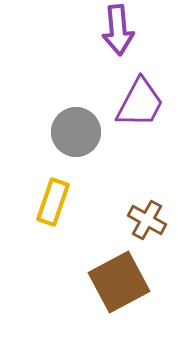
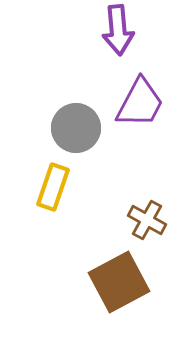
gray circle: moved 4 px up
yellow rectangle: moved 15 px up
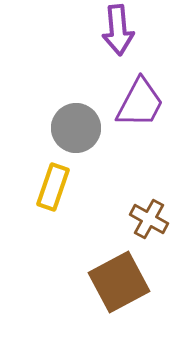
brown cross: moved 2 px right, 1 px up
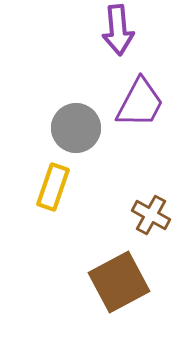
brown cross: moved 2 px right, 4 px up
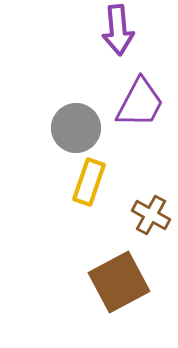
yellow rectangle: moved 36 px right, 5 px up
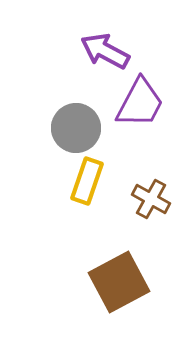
purple arrow: moved 13 px left, 21 px down; rotated 123 degrees clockwise
yellow rectangle: moved 2 px left, 1 px up
brown cross: moved 16 px up
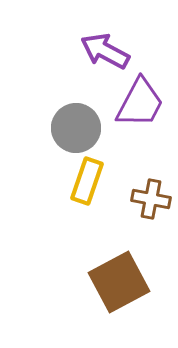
brown cross: rotated 18 degrees counterclockwise
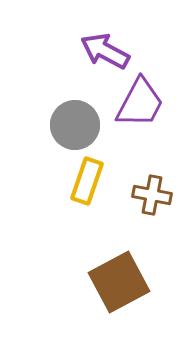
gray circle: moved 1 px left, 3 px up
brown cross: moved 1 px right, 4 px up
